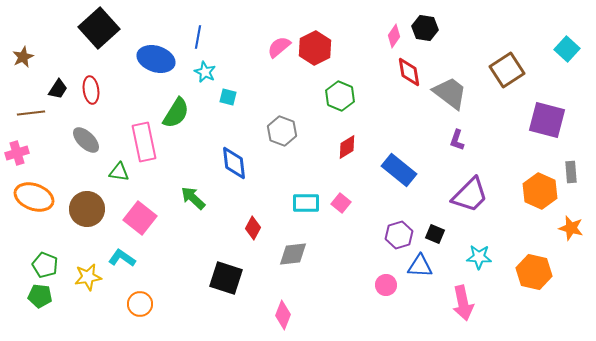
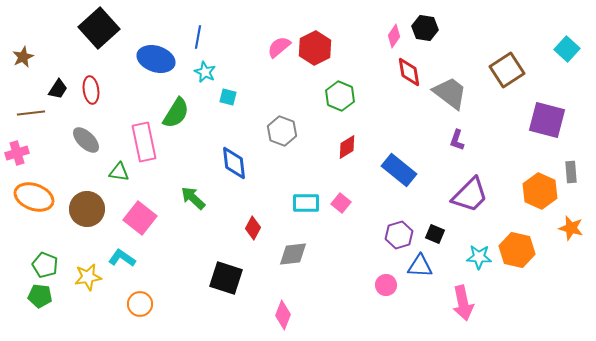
orange hexagon at (534, 272): moved 17 px left, 22 px up
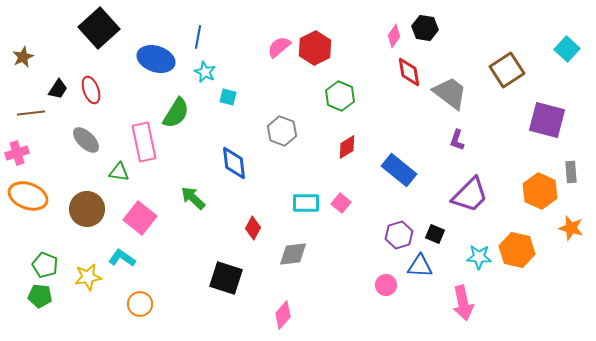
red ellipse at (91, 90): rotated 12 degrees counterclockwise
orange ellipse at (34, 197): moved 6 px left, 1 px up
pink diamond at (283, 315): rotated 20 degrees clockwise
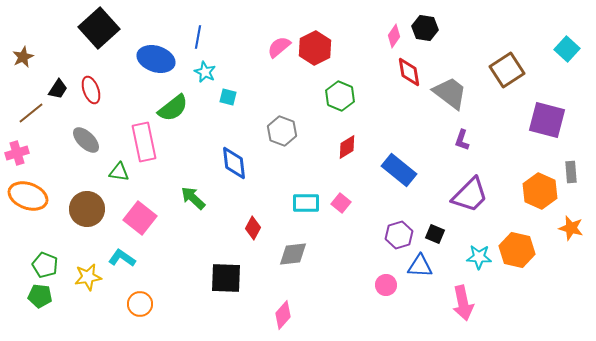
brown line at (31, 113): rotated 32 degrees counterclockwise
green semicircle at (176, 113): moved 3 px left, 5 px up; rotated 20 degrees clockwise
purple L-shape at (457, 140): moved 5 px right
black square at (226, 278): rotated 16 degrees counterclockwise
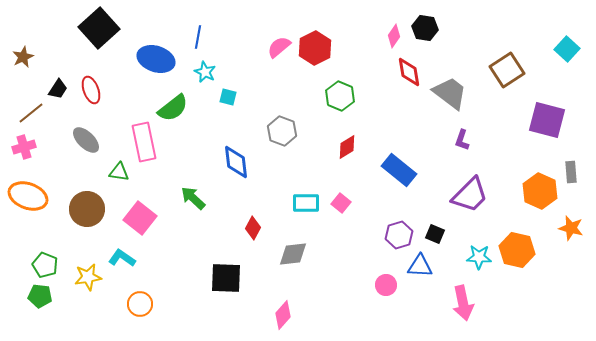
pink cross at (17, 153): moved 7 px right, 6 px up
blue diamond at (234, 163): moved 2 px right, 1 px up
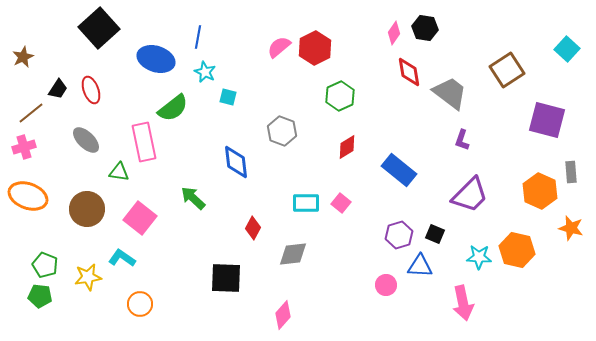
pink diamond at (394, 36): moved 3 px up
green hexagon at (340, 96): rotated 12 degrees clockwise
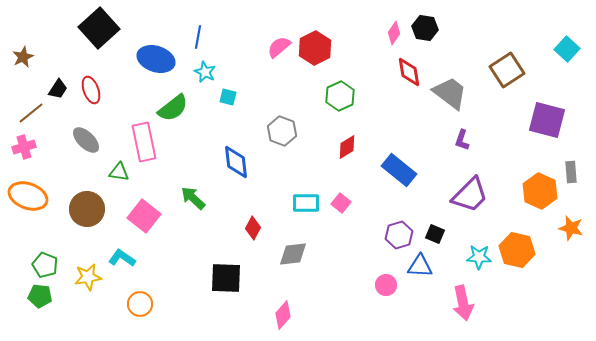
pink square at (140, 218): moved 4 px right, 2 px up
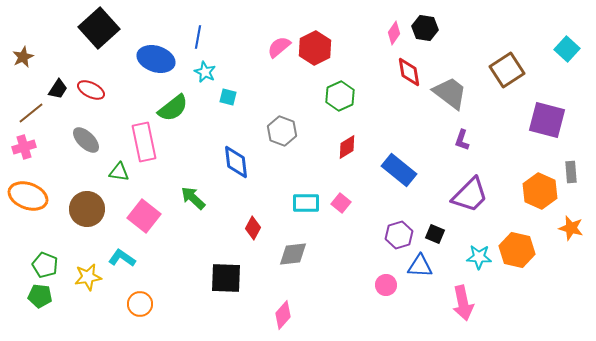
red ellipse at (91, 90): rotated 44 degrees counterclockwise
